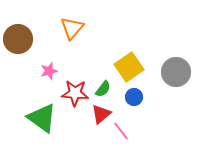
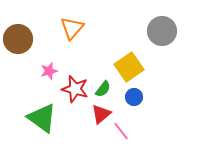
gray circle: moved 14 px left, 41 px up
red star: moved 4 px up; rotated 12 degrees clockwise
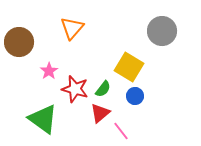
brown circle: moved 1 px right, 3 px down
yellow square: rotated 24 degrees counterclockwise
pink star: rotated 18 degrees counterclockwise
blue circle: moved 1 px right, 1 px up
red triangle: moved 1 px left, 1 px up
green triangle: moved 1 px right, 1 px down
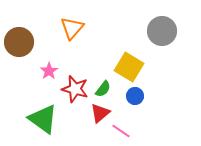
pink line: rotated 18 degrees counterclockwise
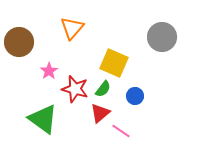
gray circle: moved 6 px down
yellow square: moved 15 px left, 4 px up; rotated 8 degrees counterclockwise
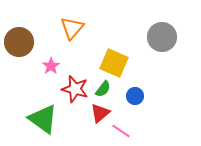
pink star: moved 2 px right, 5 px up
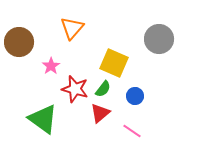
gray circle: moved 3 px left, 2 px down
pink line: moved 11 px right
